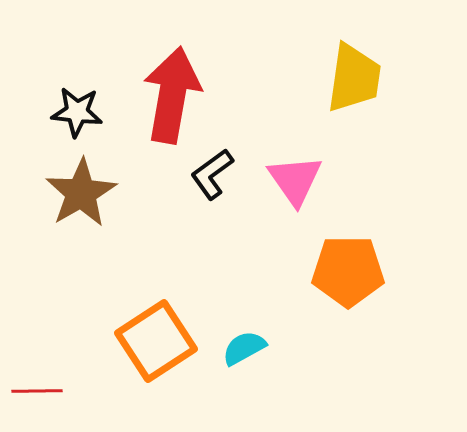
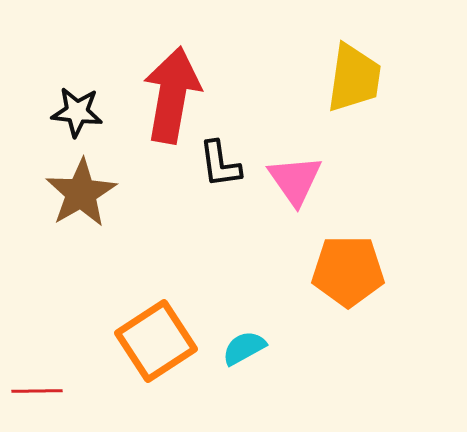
black L-shape: moved 8 px right, 10 px up; rotated 62 degrees counterclockwise
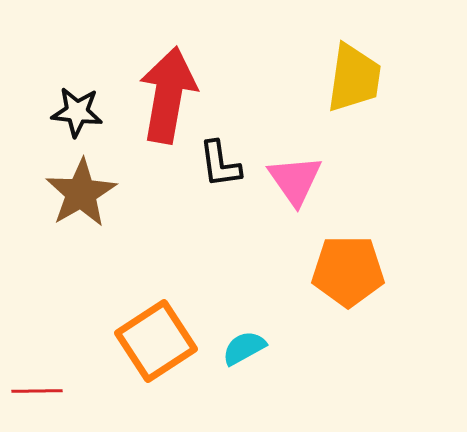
red arrow: moved 4 px left
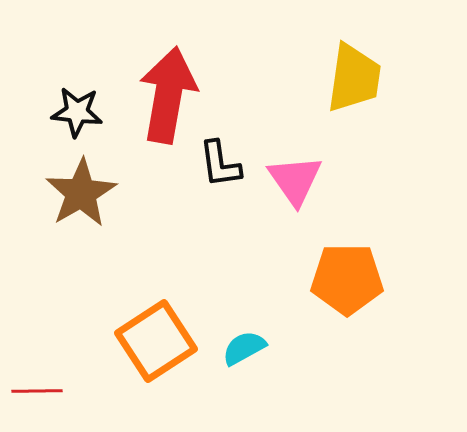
orange pentagon: moved 1 px left, 8 px down
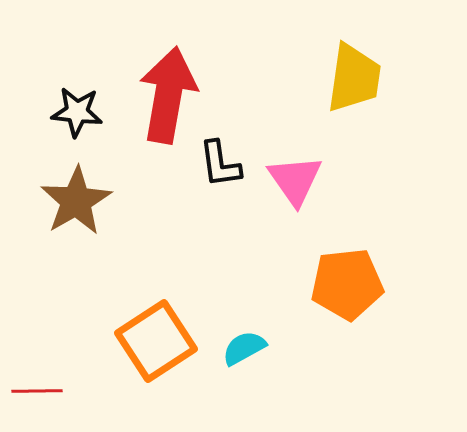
brown star: moved 5 px left, 8 px down
orange pentagon: moved 5 px down; rotated 6 degrees counterclockwise
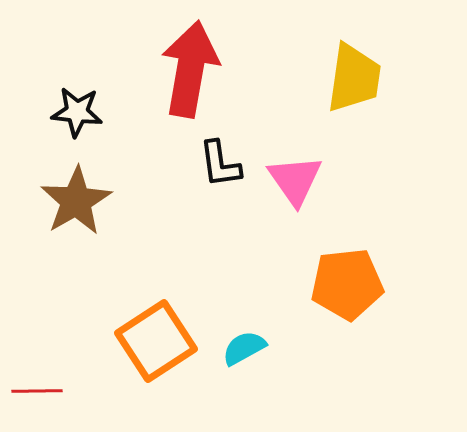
red arrow: moved 22 px right, 26 px up
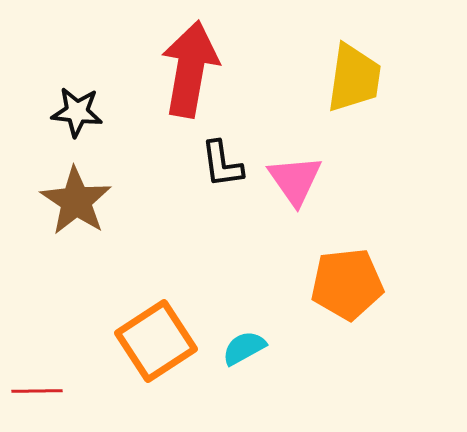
black L-shape: moved 2 px right
brown star: rotated 8 degrees counterclockwise
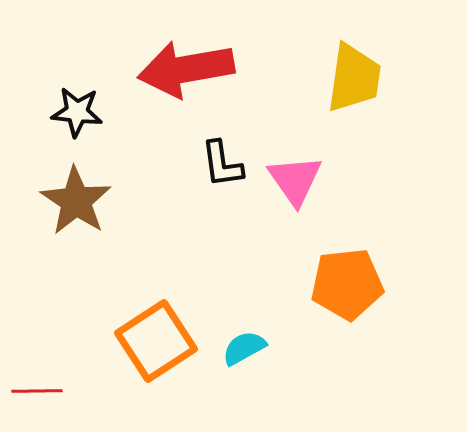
red arrow: moved 4 px left; rotated 110 degrees counterclockwise
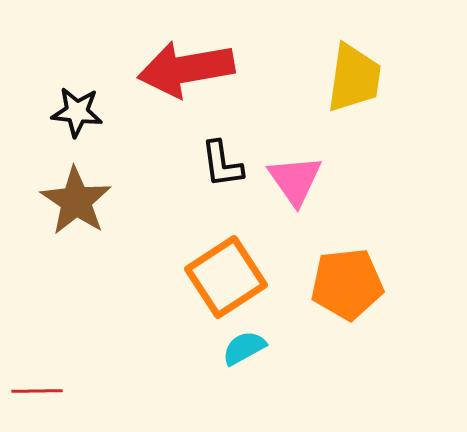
orange square: moved 70 px right, 64 px up
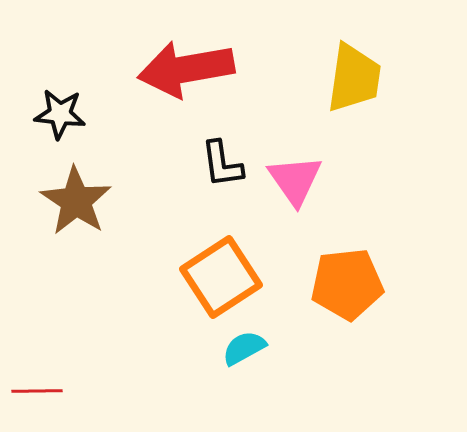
black star: moved 17 px left, 2 px down
orange square: moved 5 px left
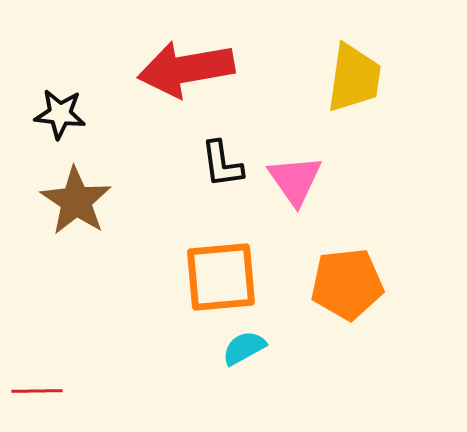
orange square: rotated 28 degrees clockwise
